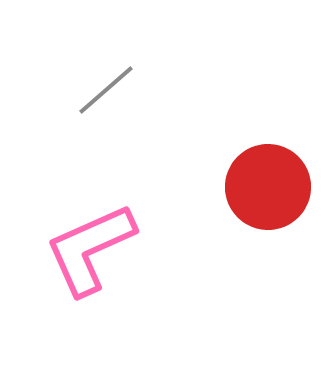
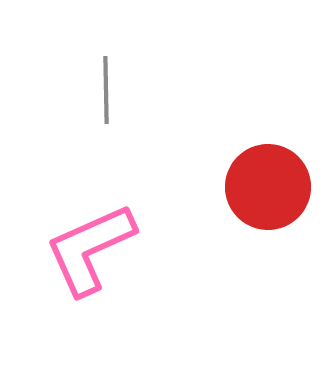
gray line: rotated 50 degrees counterclockwise
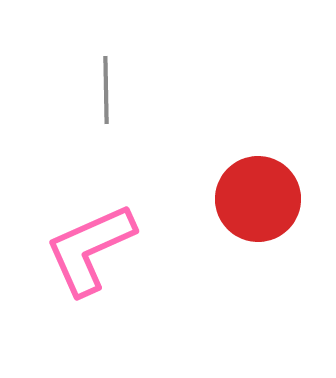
red circle: moved 10 px left, 12 px down
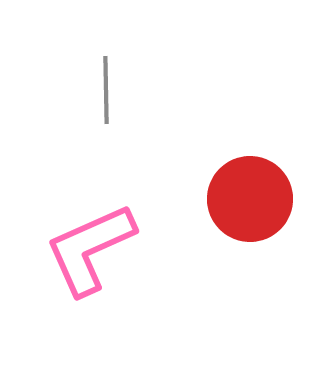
red circle: moved 8 px left
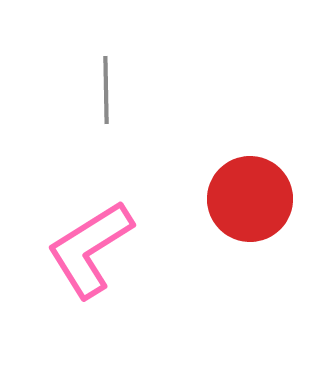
pink L-shape: rotated 8 degrees counterclockwise
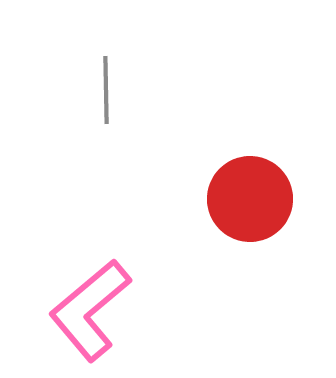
pink L-shape: moved 61 px down; rotated 8 degrees counterclockwise
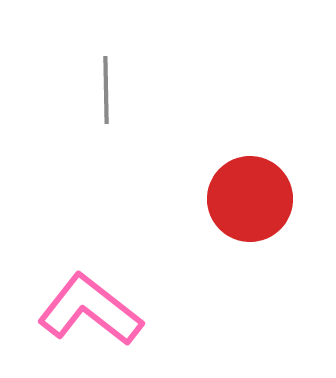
pink L-shape: rotated 78 degrees clockwise
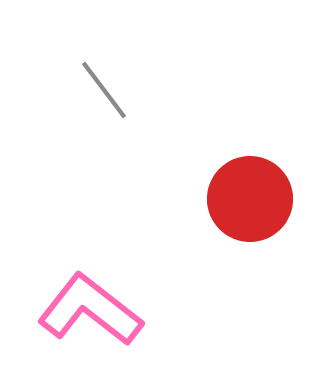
gray line: moved 2 px left; rotated 36 degrees counterclockwise
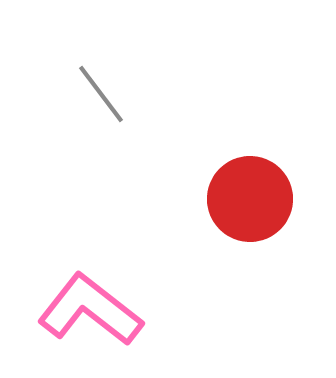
gray line: moved 3 px left, 4 px down
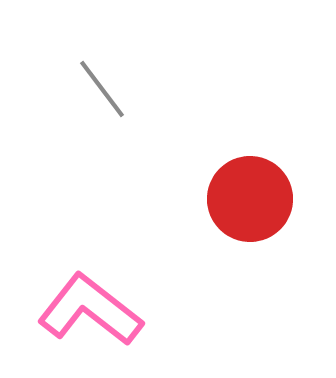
gray line: moved 1 px right, 5 px up
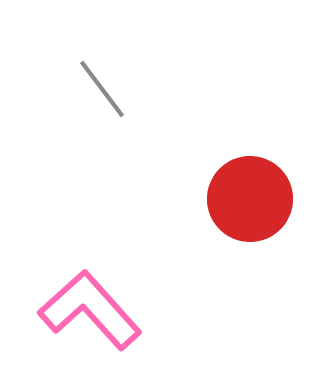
pink L-shape: rotated 10 degrees clockwise
